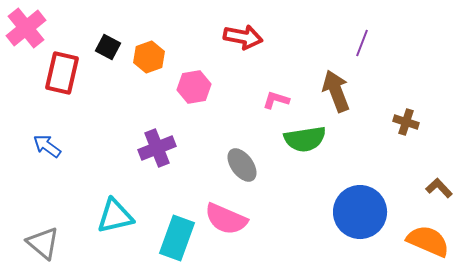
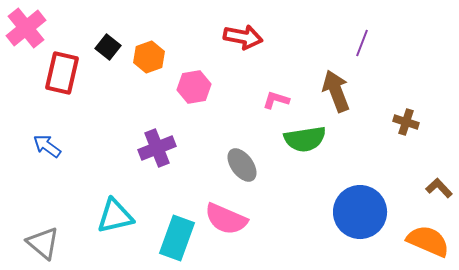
black square: rotated 10 degrees clockwise
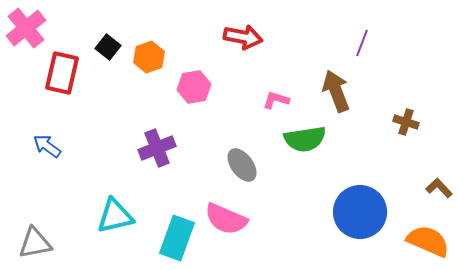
gray triangle: moved 8 px left; rotated 51 degrees counterclockwise
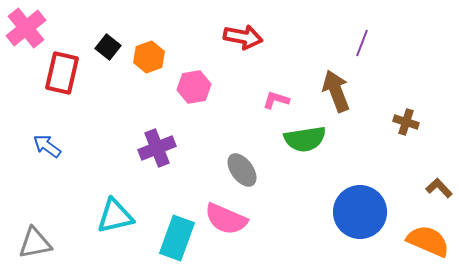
gray ellipse: moved 5 px down
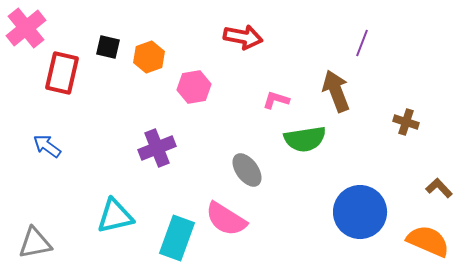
black square: rotated 25 degrees counterclockwise
gray ellipse: moved 5 px right
pink semicircle: rotated 9 degrees clockwise
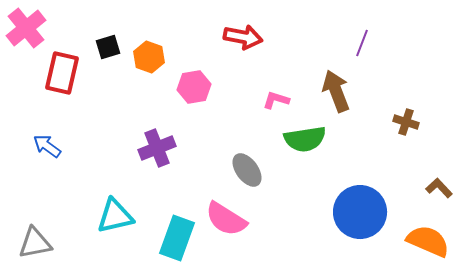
black square: rotated 30 degrees counterclockwise
orange hexagon: rotated 20 degrees counterclockwise
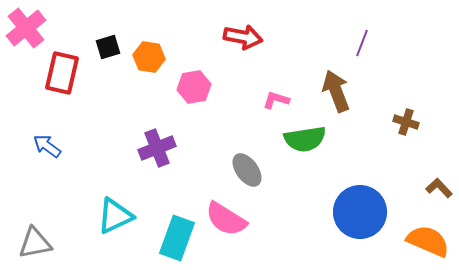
orange hexagon: rotated 12 degrees counterclockwise
cyan triangle: rotated 12 degrees counterclockwise
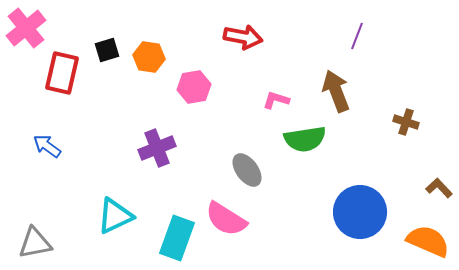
purple line: moved 5 px left, 7 px up
black square: moved 1 px left, 3 px down
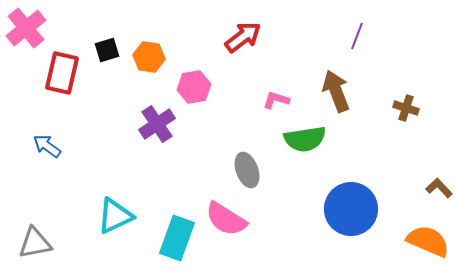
red arrow: rotated 48 degrees counterclockwise
brown cross: moved 14 px up
purple cross: moved 24 px up; rotated 12 degrees counterclockwise
gray ellipse: rotated 16 degrees clockwise
blue circle: moved 9 px left, 3 px up
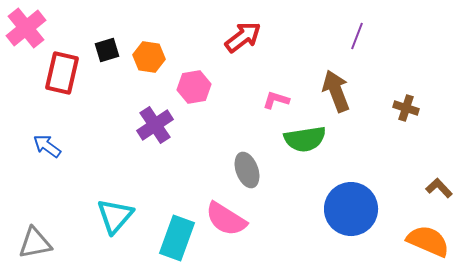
purple cross: moved 2 px left, 1 px down
cyan triangle: rotated 24 degrees counterclockwise
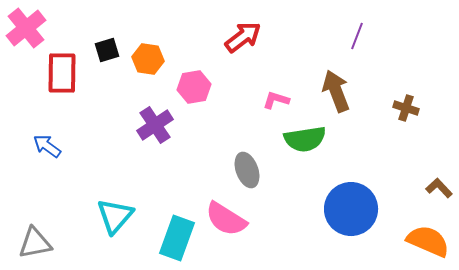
orange hexagon: moved 1 px left, 2 px down
red rectangle: rotated 12 degrees counterclockwise
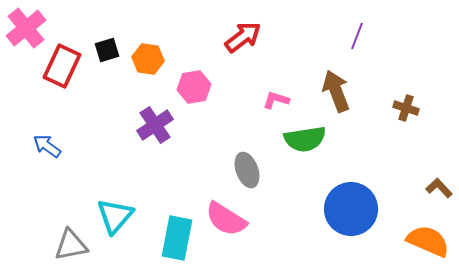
red rectangle: moved 7 px up; rotated 24 degrees clockwise
cyan rectangle: rotated 9 degrees counterclockwise
gray triangle: moved 36 px right, 2 px down
